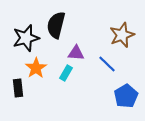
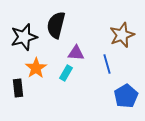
black star: moved 2 px left, 1 px up
blue line: rotated 30 degrees clockwise
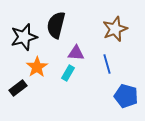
brown star: moved 7 px left, 6 px up
orange star: moved 1 px right, 1 px up
cyan rectangle: moved 2 px right
black rectangle: rotated 60 degrees clockwise
blue pentagon: rotated 25 degrees counterclockwise
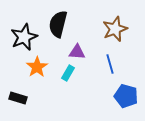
black semicircle: moved 2 px right, 1 px up
black star: rotated 8 degrees counterclockwise
purple triangle: moved 1 px right, 1 px up
blue line: moved 3 px right
black rectangle: moved 10 px down; rotated 54 degrees clockwise
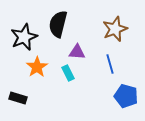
cyan rectangle: rotated 56 degrees counterclockwise
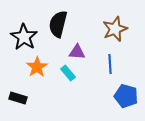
black star: rotated 16 degrees counterclockwise
blue line: rotated 12 degrees clockwise
cyan rectangle: rotated 14 degrees counterclockwise
